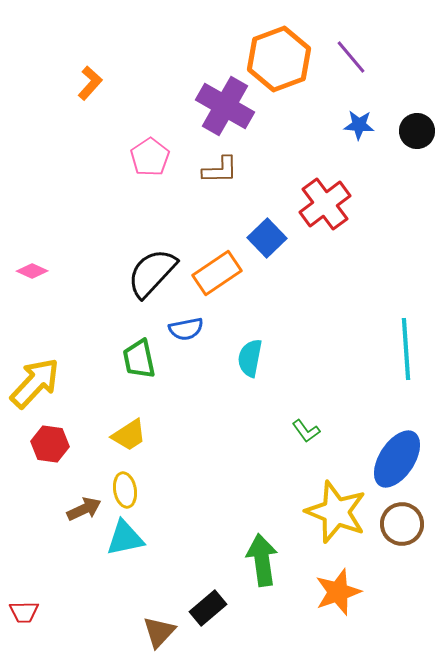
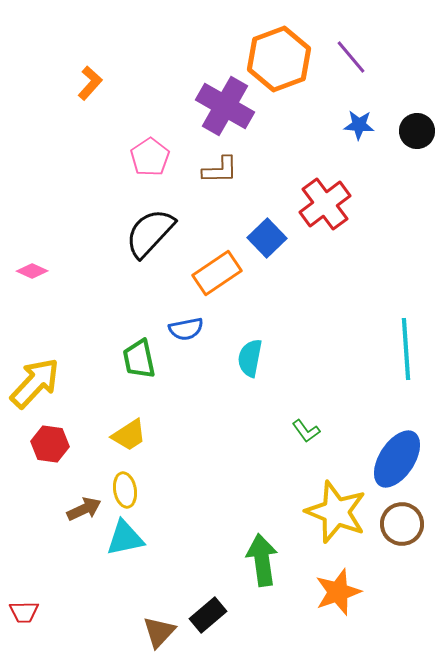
black semicircle: moved 2 px left, 40 px up
black rectangle: moved 7 px down
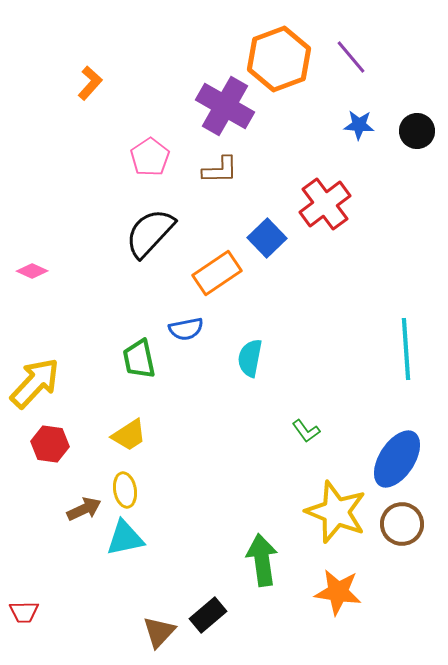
orange star: rotated 27 degrees clockwise
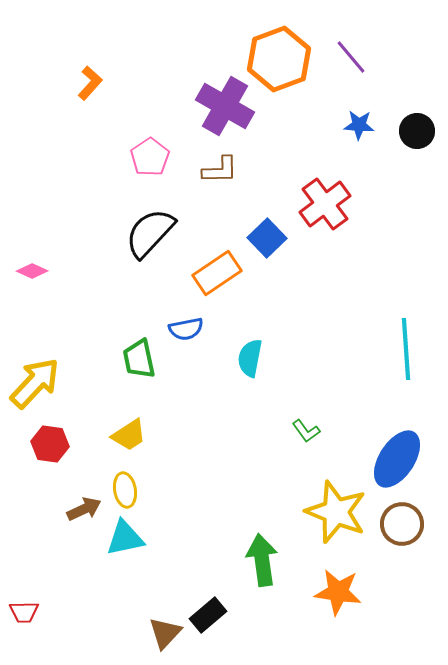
brown triangle: moved 6 px right, 1 px down
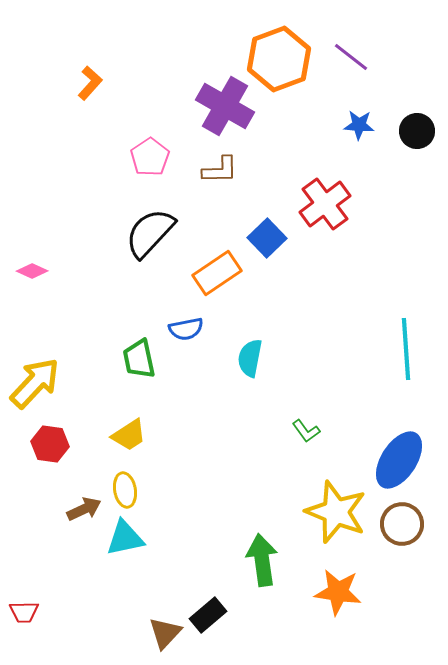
purple line: rotated 12 degrees counterclockwise
blue ellipse: moved 2 px right, 1 px down
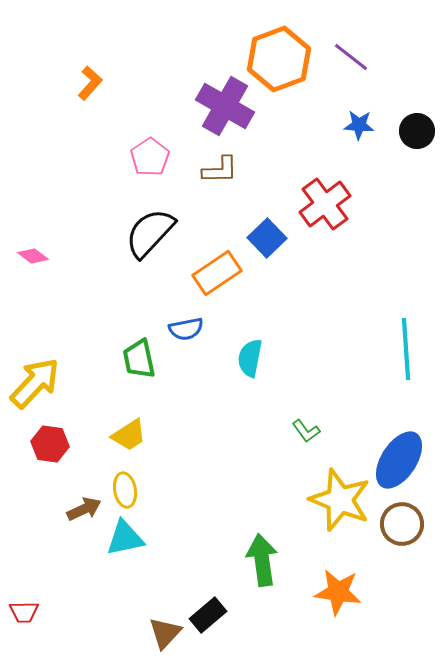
pink diamond: moved 1 px right, 15 px up; rotated 12 degrees clockwise
yellow star: moved 4 px right, 12 px up
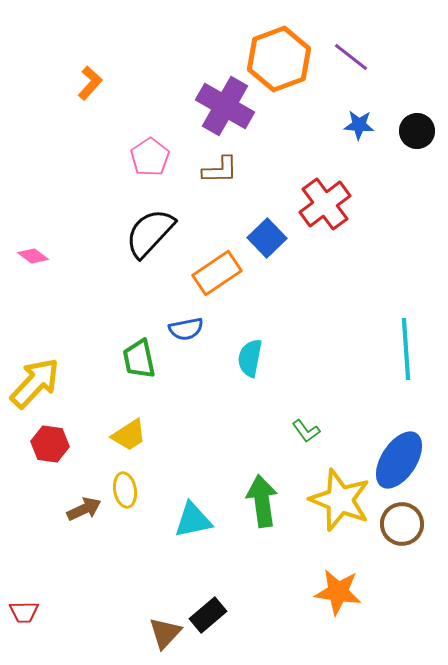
cyan triangle: moved 68 px right, 18 px up
green arrow: moved 59 px up
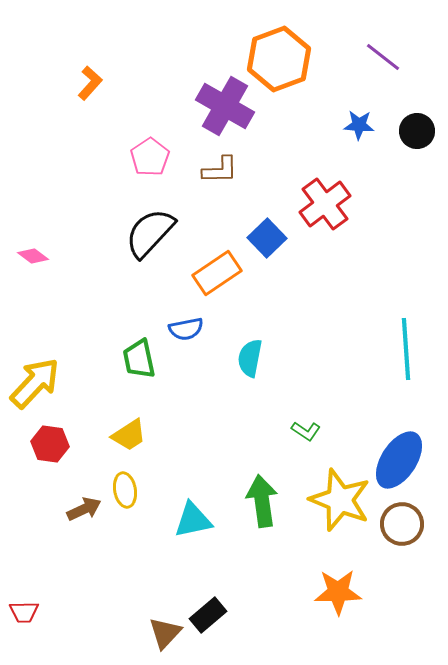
purple line: moved 32 px right
green L-shape: rotated 20 degrees counterclockwise
orange star: rotated 9 degrees counterclockwise
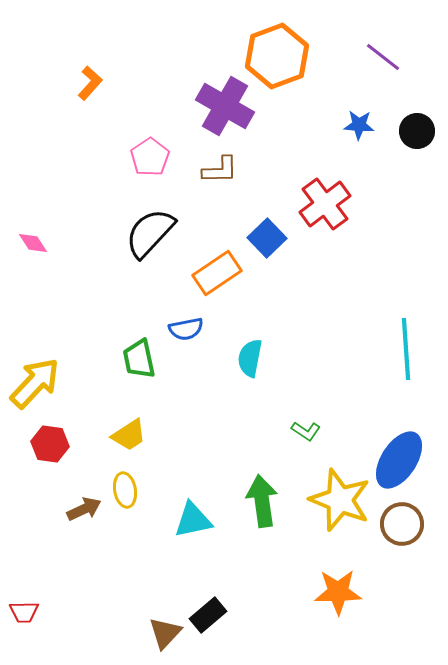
orange hexagon: moved 2 px left, 3 px up
pink diamond: moved 13 px up; rotated 20 degrees clockwise
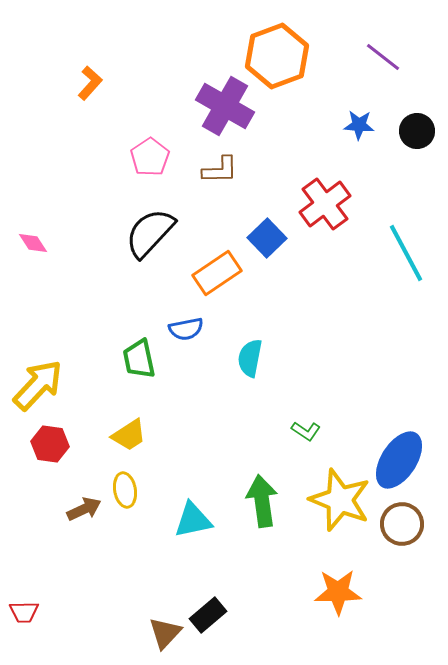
cyan line: moved 96 px up; rotated 24 degrees counterclockwise
yellow arrow: moved 3 px right, 2 px down
